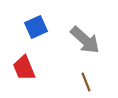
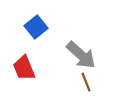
blue square: rotated 15 degrees counterclockwise
gray arrow: moved 4 px left, 15 px down
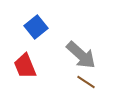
red trapezoid: moved 1 px right, 2 px up
brown line: rotated 36 degrees counterclockwise
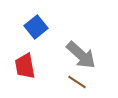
red trapezoid: rotated 12 degrees clockwise
brown line: moved 9 px left
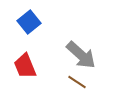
blue square: moved 7 px left, 5 px up
red trapezoid: rotated 12 degrees counterclockwise
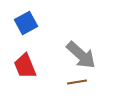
blue square: moved 3 px left, 1 px down; rotated 10 degrees clockwise
brown line: rotated 42 degrees counterclockwise
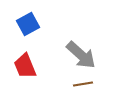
blue square: moved 2 px right, 1 px down
brown line: moved 6 px right, 2 px down
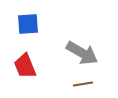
blue square: rotated 25 degrees clockwise
gray arrow: moved 1 px right, 2 px up; rotated 12 degrees counterclockwise
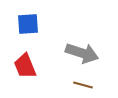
gray arrow: rotated 12 degrees counterclockwise
brown line: moved 1 px down; rotated 24 degrees clockwise
